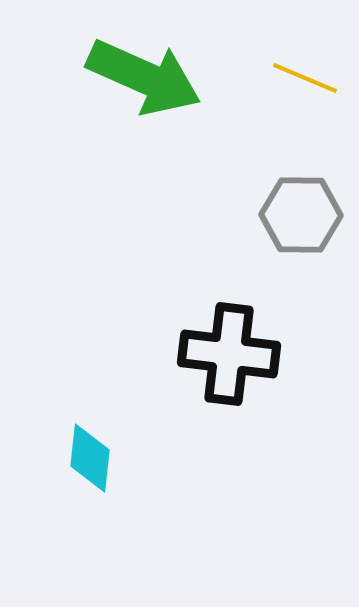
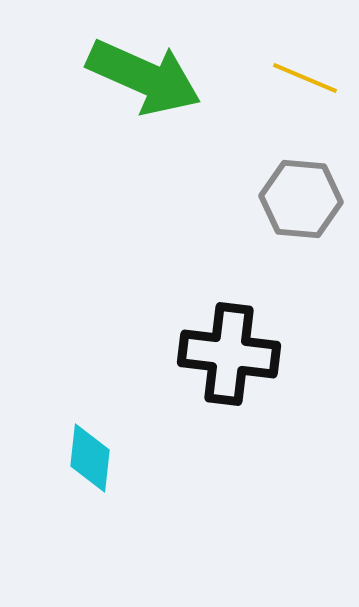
gray hexagon: moved 16 px up; rotated 4 degrees clockwise
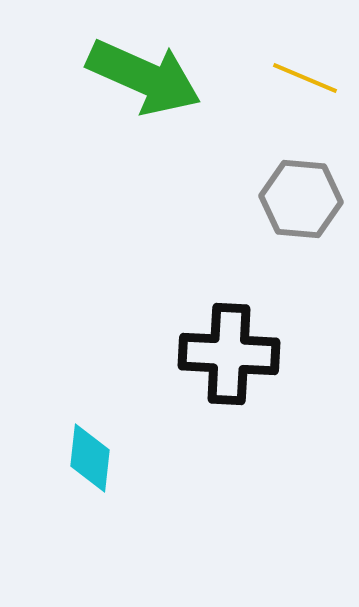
black cross: rotated 4 degrees counterclockwise
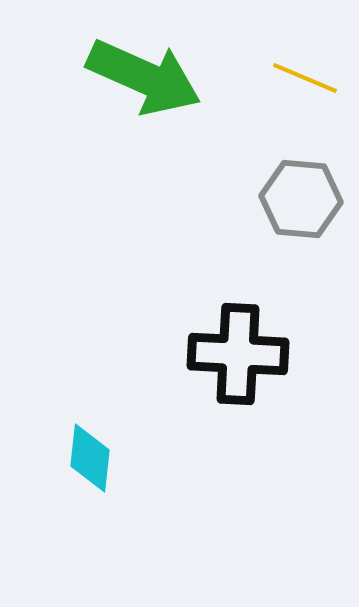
black cross: moved 9 px right
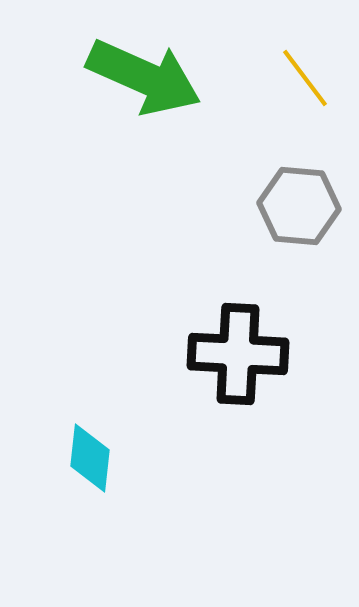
yellow line: rotated 30 degrees clockwise
gray hexagon: moved 2 px left, 7 px down
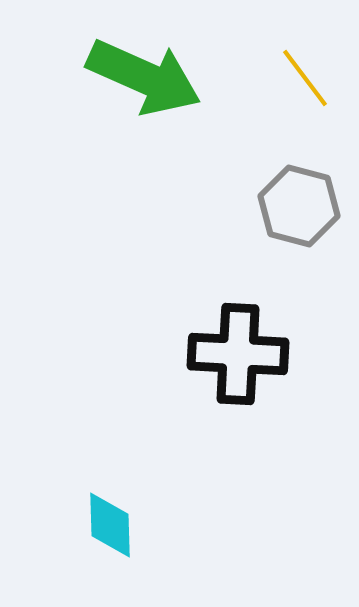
gray hexagon: rotated 10 degrees clockwise
cyan diamond: moved 20 px right, 67 px down; rotated 8 degrees counterclockwise
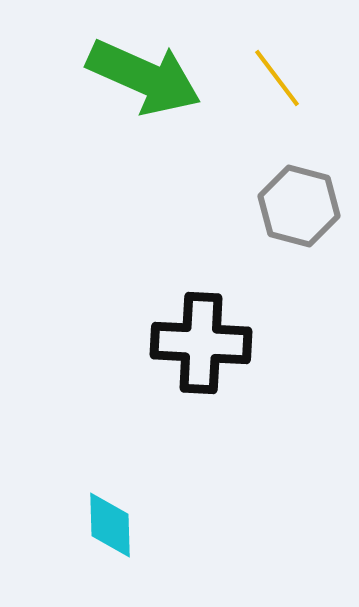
yellow line: moved 28 px left
black cross: moved 37 px left, 11 px up
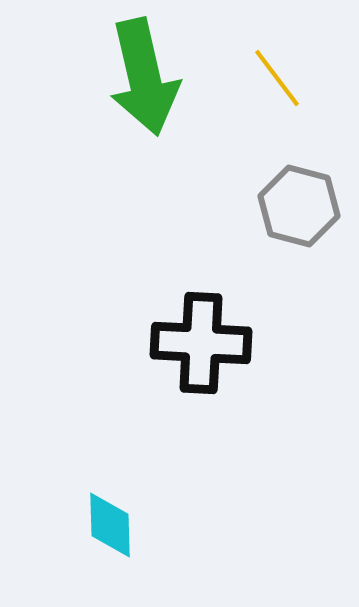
green arrow: rotated 53 degrees clockwise
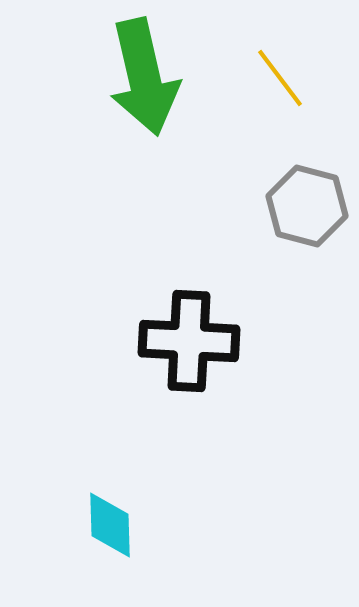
yellow line: moved 3 px right
gray hexagon: moved 8 px right
black cross: moved 12 px left, 2 px up
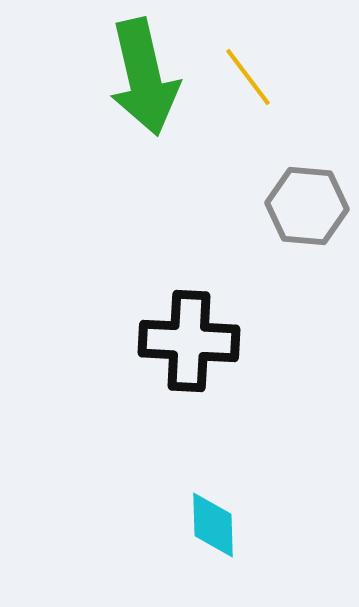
yellow line: moved 32 px left, 1 px up
gray hexagon: rotated 10 degrees counterclockwise
cyan diamond: moved 103 px right
